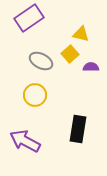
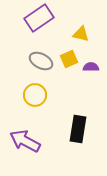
purple rectangle: moved 10 px right
yellow square: moved 1 px left, 5 px down; rotated 18 degrees clockwise
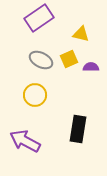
gray ellipse: moved 1 px up
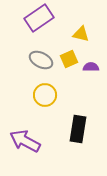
yellow circle: moved 10 px right
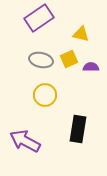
gray ellipse: rotated 15 degrees counterclockwise
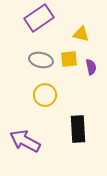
yellow square: rotated 18 degrees clockwise
purple semicircle: rotated 77 degrees clockwise
black rectangle: rotated 12 degrees counterclockwise
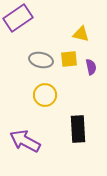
purple rectangle: moved 21 px left
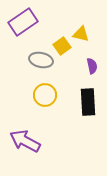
purple rectangle: moved 5 px right, 4 px down
yellow square: moved 7 px left, 13 px up; rotated 30 degrees counterclockwise
purple semicircle: moved 1 px right, 1 px up
black rectangle: moved 10 px right, 27 px up
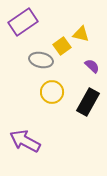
purple semicircle: rotated 35 degrees counterclockwise
yellow circle: moved 7 px right, 3 px up
black rectangle: rotated 32 degrees clockwise
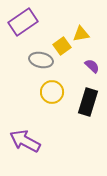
yellow triangle: rotated 24 degrees counterclockwise
black rectangle: rotated 12 degrees counterclockwise
